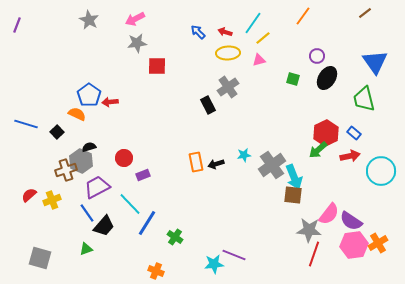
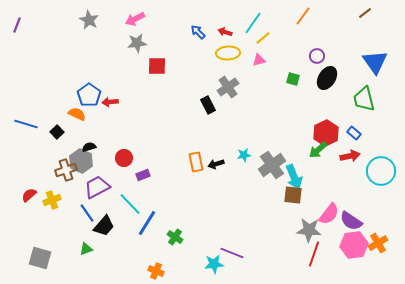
purple line at (234, 255): moved 2 px left, 2 px up
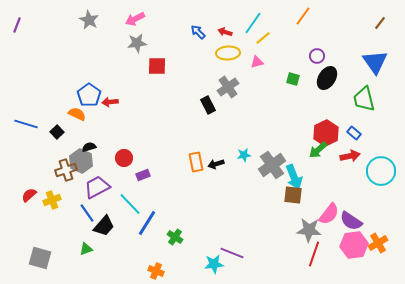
brown line at (365, 13): moved 15 px right, 10 px down; rotated 16 degrees counterclockwise
pink triangle at (259, 60): moved 2 px left, 2 px down
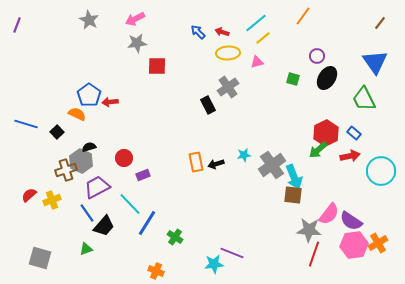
cyan line at (253, 23): moved 3 px right; rotated 15 degrees clockwise
red arrow at (225, 32): moved 3 px left
green trapezoid at (364, 99): rotated 12 degrees counterclockwise
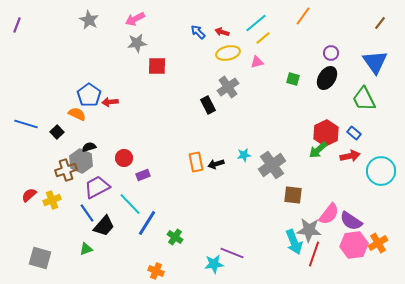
yellow ellipse at (228, 53): rotated 10 degrees counterclockwise
purple circle at (317, 56): moved 14 px right, 3 px up
cyan arrow at (294, 177): moved 65 px down
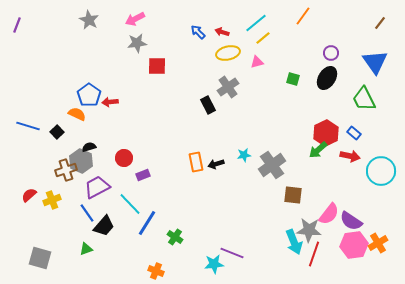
blue line at (26, 124): moved 2 px right, 2 px down
red arrow at (350, 156): rotated 24 degrees clockwise
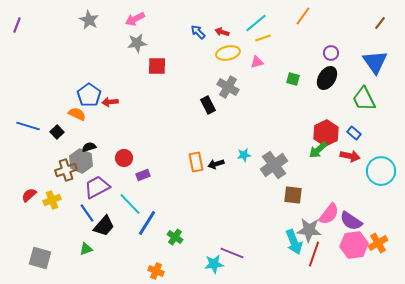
yellow line at (263, 38): rotated 21 degrees clockwise
gray cross at (228, 87): rotated 25 degrees counterclockwise
gray cross at (272, 165): moved 2 px right
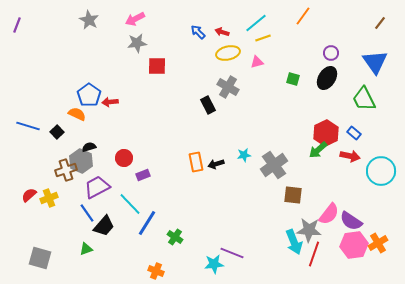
yellow cross at (52, 200): moved 3 px left, 2 px up
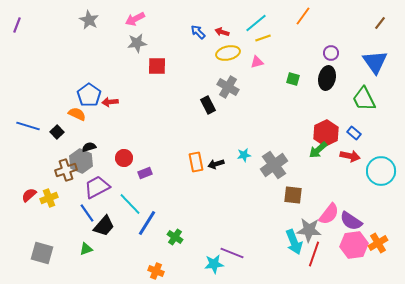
black ellipse at (327, 78): rotated 20 degrees counterclockwise
purple rectangle at (143, 175): moved 2 px right, 2 px up
gray square at (40, 258): moved 2 px right, 5 px up
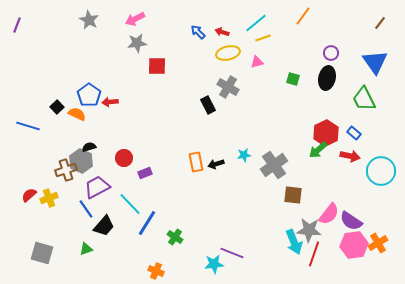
black square at (57, 132): moved 25 px up
blue line at (87, 213): moved 1 px left, 4 px up
